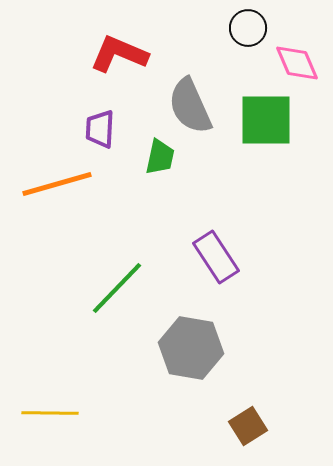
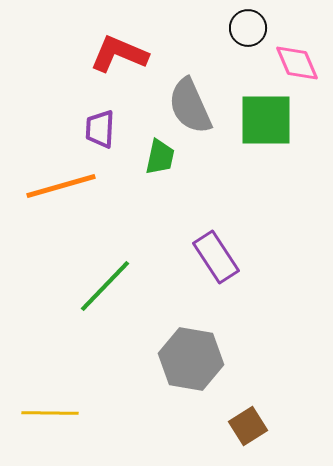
orange line: moved 4 px right, 2 px down
green line: moved 12 px left, 2 px up
gray hexagon: moved 11 px down
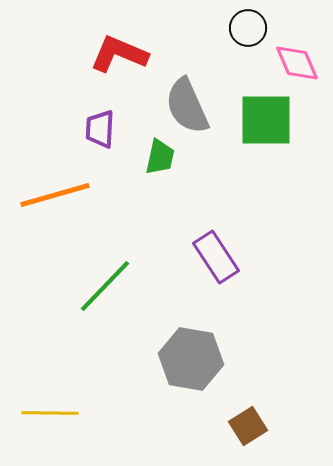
gray semicircle: moved 3 px left
orange line: moved 6 px left, 9 px down
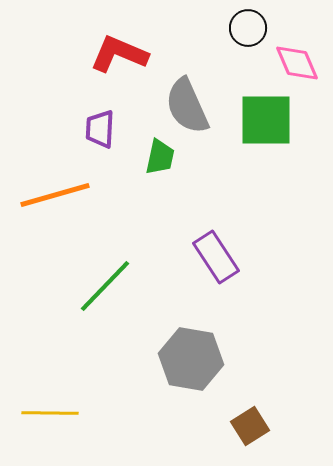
brown square: moved 2 px right
